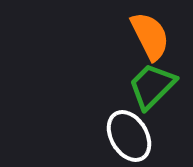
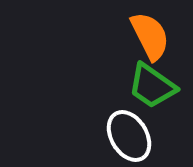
green trapezoid: rotated 100 degrees counterclockwise
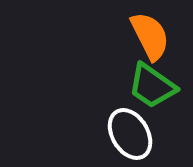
white ellipse: moved 1 px right, 2 px up
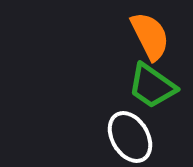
white ellipse: moved 3 px down
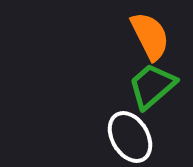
green trapezoid: rotated 104 degrees clockwise
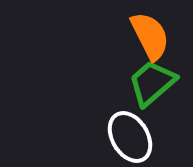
green trapezoid: moved 3 px up
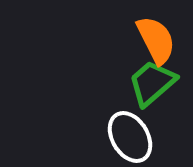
orange semicircle: moved 6 px right, 4 px down
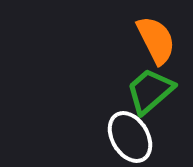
green trapezoid: moved 2 px left, 8 px down
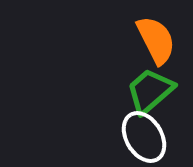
white ellipse: moved 14 px right
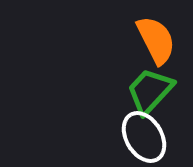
green trapezoid: rotated 6 degrees counterclockwise
